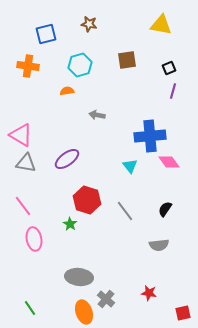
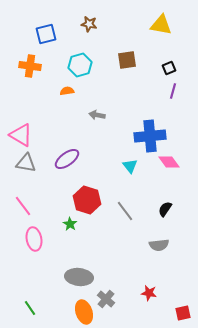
orange cross: moved 2 px right
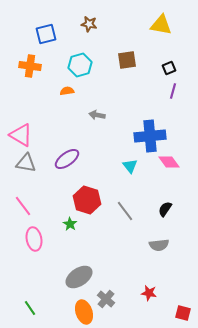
gray ellipse: rotated 40 degrees counterclockwise
red square: rotated 28 degrees clockwise
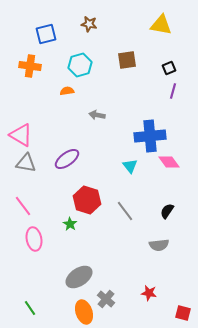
black semicircle: moved 2 px right, 2 px down
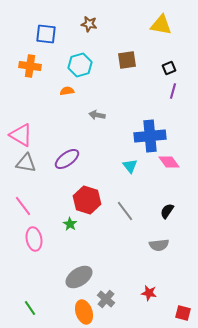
blue square: rotated 20 degrees clockwise
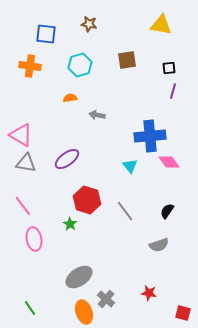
black square: rotated 16 degrees clockwise
orange semicircle: moved 3 px right, 7 px down
gray semicircle: rotated 12 degrees counterclockwise
